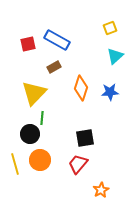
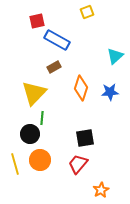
yellow square: moved 23 px left, 16 px up
red square: moved 9 px right, 23 px up
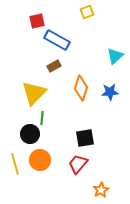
brown rectangle: moved 1 px up
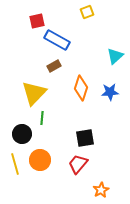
black circle: moved 8 px left
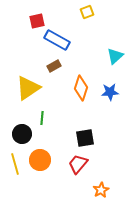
yellow triangle: moved 6 px left, 5 px up; rotated 12 degrees clockwise
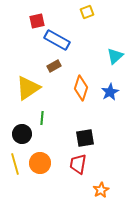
blue star: rotated 24 degrees counterclockwise
orange circle: moved 3 px down
red trapezoid: rotated 30 degrees counterclockwise
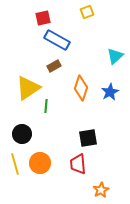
red square: moved 6 px right, 3 px up
green line: moved 4 px right, 12 px up
black square: moved 3 px right
red trapezoid: rotated 15 degrees counterclockwise
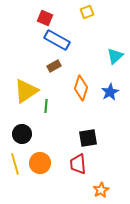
red square: moved 2 px right; rotated 35 degrees clockwise
yellow triangle: moved 2 px left, 3 px down
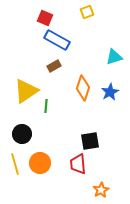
cyan triangle: moved 1 px left, 1 px down; rotated 24 degrees clockwise
orange diamond: moved 2 px right
black square: moved 2 px right, 3 px down
